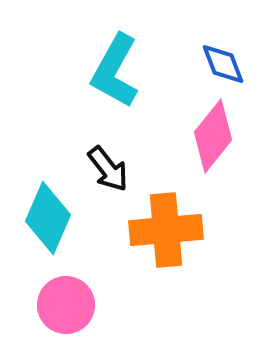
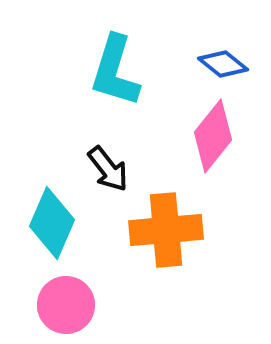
blue diamond: rotated 30 degrees counterclockwise
cyan L-shape: rotated 12 degrees counterclockwise
cyan diamond: moved 4 px right, 5 px down
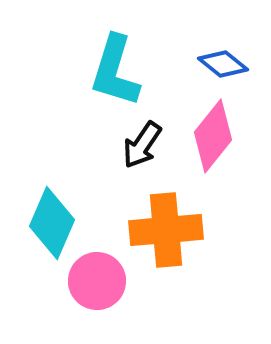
black arrow: moved 34 px right, 24 px up; rotated 72 degrees clockwise
pink circle: moved 31 px right, 24 px up
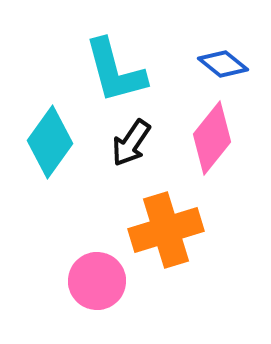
cyan L-shape: rotated 32 degrees counterclockwise
pink diamond: moved 1 px left, 2 px down
black arrow: moved 11 px left, 2 px up
cyan diamond: moved 2 px left, 81 px up; rotated 12 degrees clockwise
orange cross: rotated 12 degrees counterclockwise
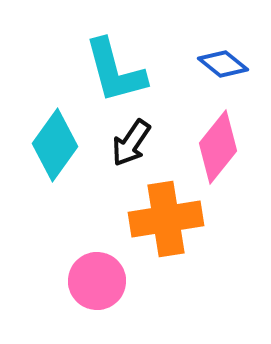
pink diamond: moved 6 px right, 9 px down
cyan diamond: moved 5 px right, 3 px down
orange cross: moved 11 px up; rotated 8 degrees clockwise
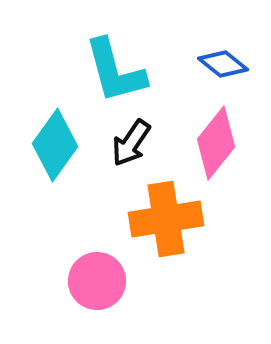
pink diamond: moved 2 px left, 4 px up
